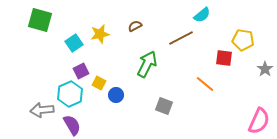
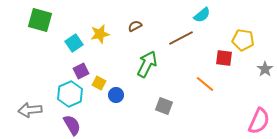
gray arrow: moved 12 px left
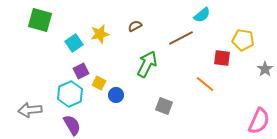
red square: moved 2 px left
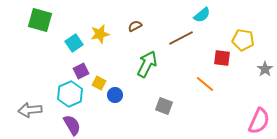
blue circle: moved 1 px left
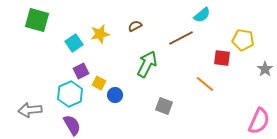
green square: moved 3 px left
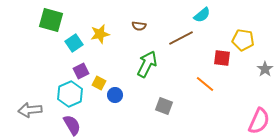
green square: moved 14 px right
brown semicircle: moved 4 px right; rotated 144 degrees counterclockwise
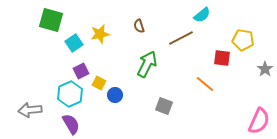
brown semicircle: rotated 64 degrees clockwise
purple semicircle: moved 1 px left, 1 px up
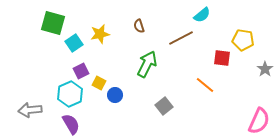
green square: moved 2 px right, 3 px down
orange line: moved 1 px down
gray square: rotated 30 degrees clockwise
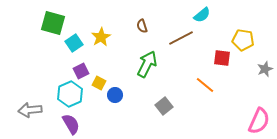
brown semicircle: moved 3 px right
yellow star: moved 1 px right, 3 px down; rotated 18 degrees counterclockwise
gray star: rotated 14 degrees clockwise
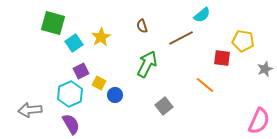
yellow pentagon: moved 1 px down
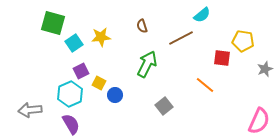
yellow star: rotated 24 degrees clockwise
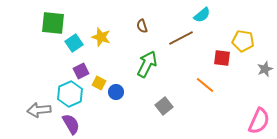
green square: rotated 10 degrees counterclockwise
yellow star: rotated 24 degrees clockwise
blue circle: moved 1 px right, 3 px up
gray arrow: moved 9 px right
